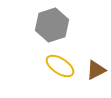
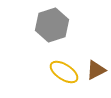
yellow ellipse: moved 4 px right, 6 px down
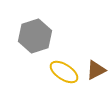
gray hexagon: moved 17 px left, 11 px down
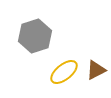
yellow ellipse: rotated 72 degrees counterclockwise
